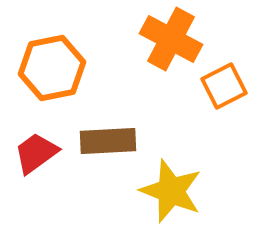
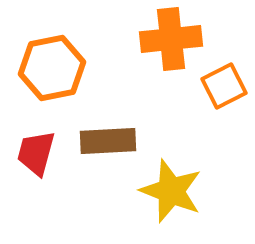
orange cross: rotated 34 degrees counterclockwise
red trapezoid: rotated 39 degrees counterclockwise
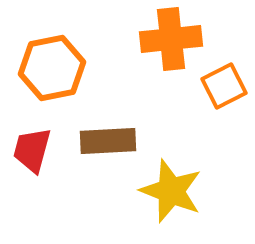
red trapezoid: moved 4 px left, 3 px up
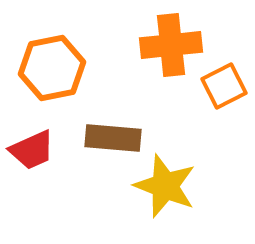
orange cross: moved 6 px down
brown rectangle: moved 5 px right, 3 px up; rotated 8 degrees clockwise
red trapezoid: rotated 129 degrees counterclockwise
yellow star: moved 6 px left, 5 px up
